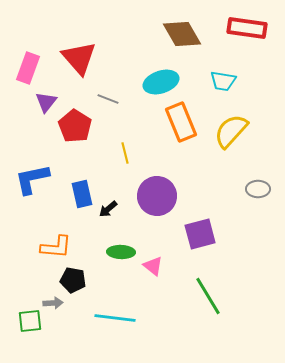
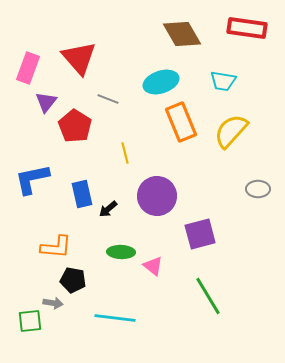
gray arrow: rotated 12 degrees clockwise
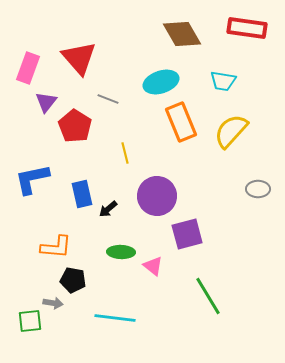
purple square: moved 13 px left
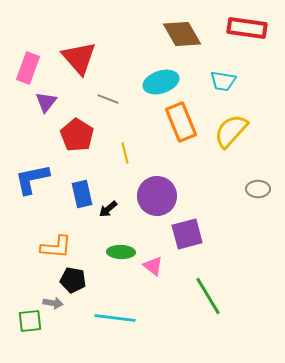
red pentagon: moved 2 px right, 9 px down
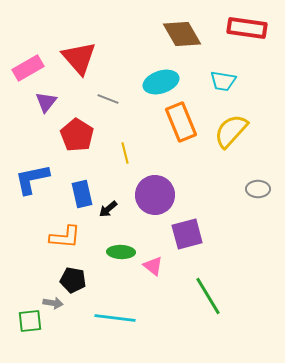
pink rectangle: rotated 40 degrees clockwise
purple circle: moved 2 px left, 1 px up
orange L-shape: moved 9 px right, 10 px up
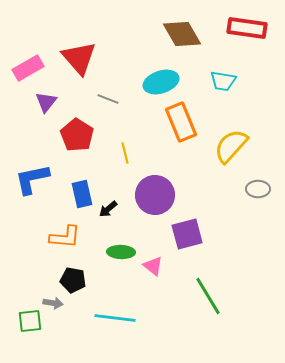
yellow semicircle: moved 15 px down
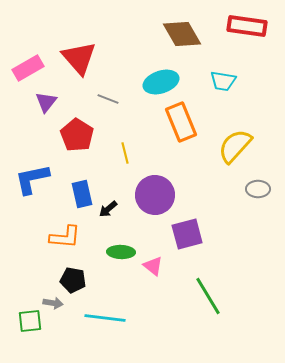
red rectangle: moved 2 px up
yellow semicircle: moved 4 px right
cyan line: moved 10 px left
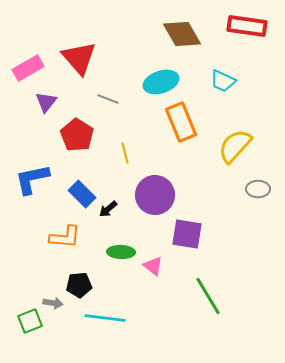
cyan trapezoid: rotated 16 degrees clockwise
blue rectangle: rotated 32 degrees counterclockwise
purple square: rotated 24 degrees clockwise
black pentagon: moved 6 px right, 5 px down; rotated 15 degrees counterclockwise
green square: rotated 15 degrees counterclockwise
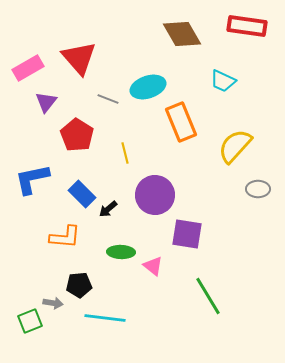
cyan ellipse: moved 13 px left, 5 px down
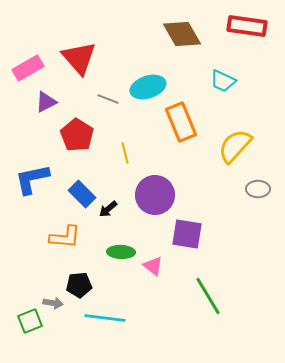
purple triangle: rotated 25 degrees clockwise
